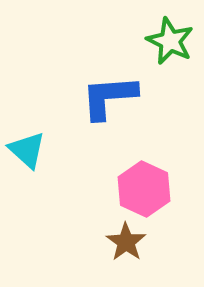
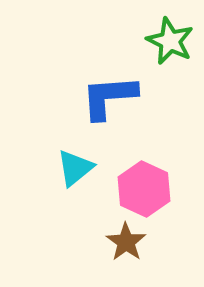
cyan triangle: moved 48 px right, 18 px down; rotated 39 degrees clockwise
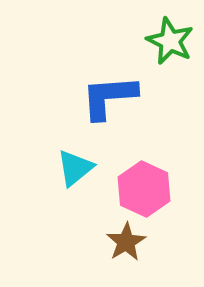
brown star: rotated 6 degrees clockwise
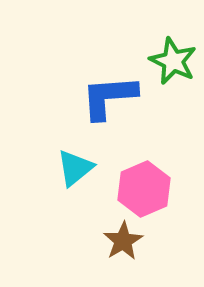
green star: moved 3 px right, 20 px down
pink hexagon: rotated 12 degrees clockwise
brown star: moved 3 px left, 1 px up
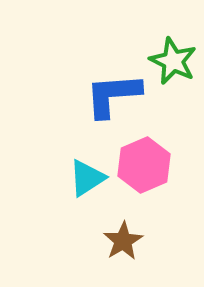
blue L-shape: moved 4 px right, 2 px up
cyan triangle: moved 12 px right, 10 px down; rotated 6 degrees clockwise
pink hexagon: moved 24 px up
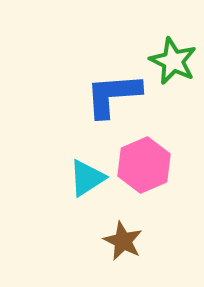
brown star: rotated 15 degrees counterclockwise
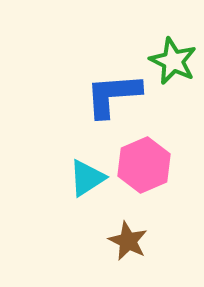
brown star: moved 5 px right
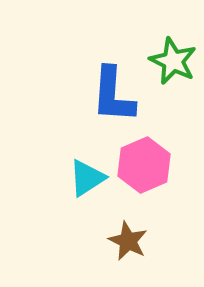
blue L-shape: rotated 82 degrees counterclockwise
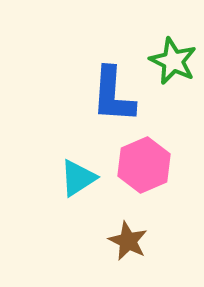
cyan triangle: moved 9 px left
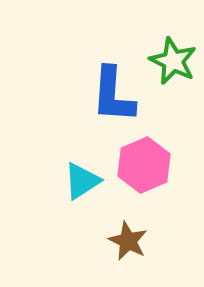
cyan triangle: moved 4 px right, 3 px down
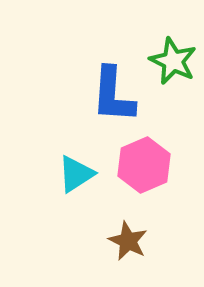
cyan triangle: moved 6 px left, 7 px up
